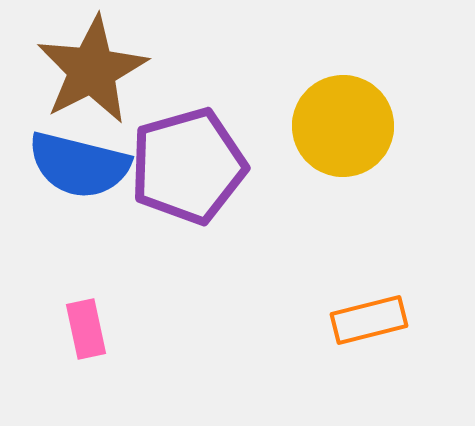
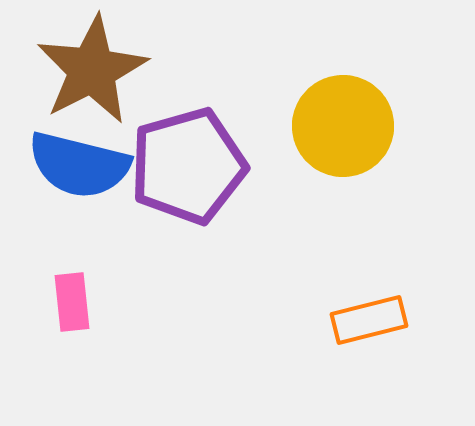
pink rectangle: moved 14 px left, 27 px up; rotated 6 degrees clockwise
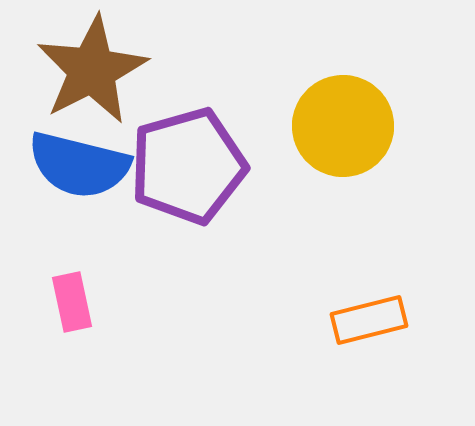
pink rectangle: rotated 6 degrees counterclockwise
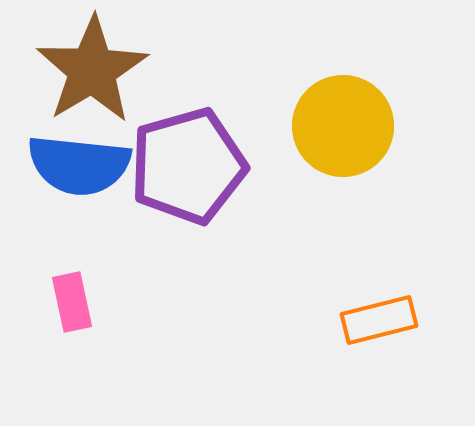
brown star: rotated 4 degrees counterclockwise
blue semicircle: rotated 8 degrees counterclockwise
orange rectangle: moved 10 px right
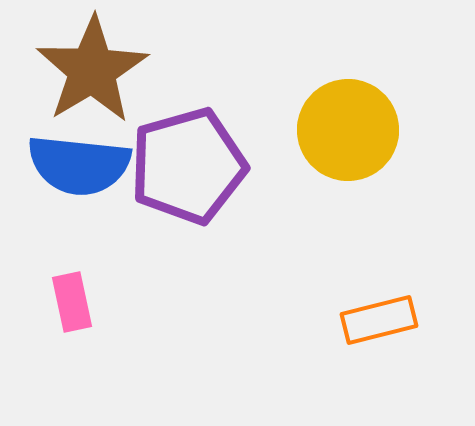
yellow circle: moved 5 px right, 4 px down
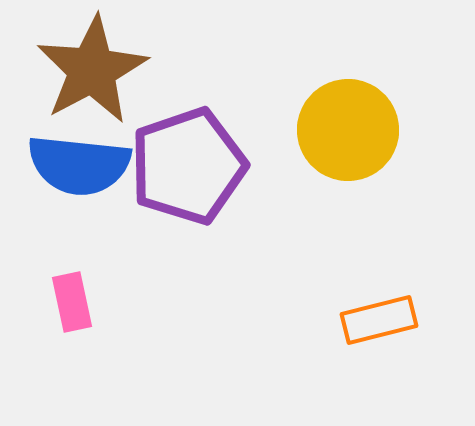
brown star: rotated 3 degrees clockwise
purple pentagon: rotated 3 degrees counterclockwise
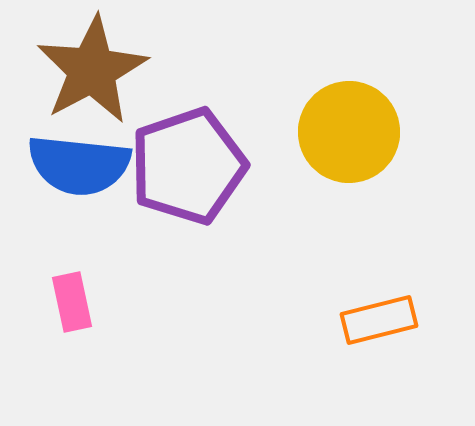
yellow circle: moved 1 px right, 2 px down
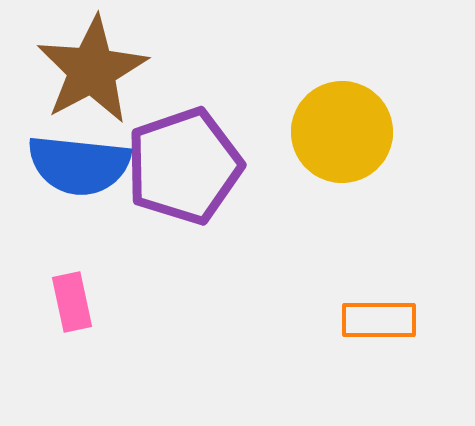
yellow circle: moved 7 px left
purple pentagon: moved 4 px left
orange rectangle: rotated 14 degrees clockwise
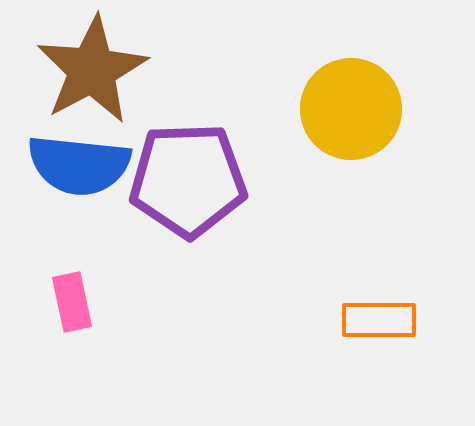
yellow circle: moved 9 px right, 23 px up
purple pentagon: moved 4 px right, 14 px down; rotated 17 degrees clockwise
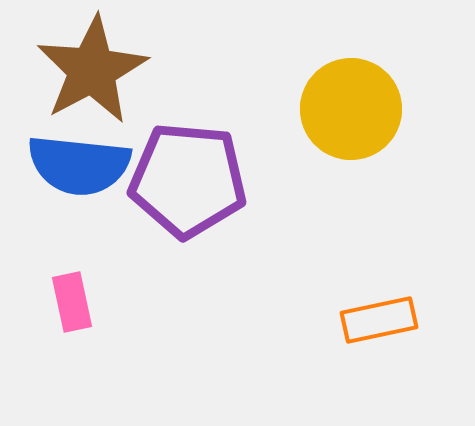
purple pentagon: rotated 7 degrees clockwise
orange rectangle: rotated 12 degrees counterclockwise
